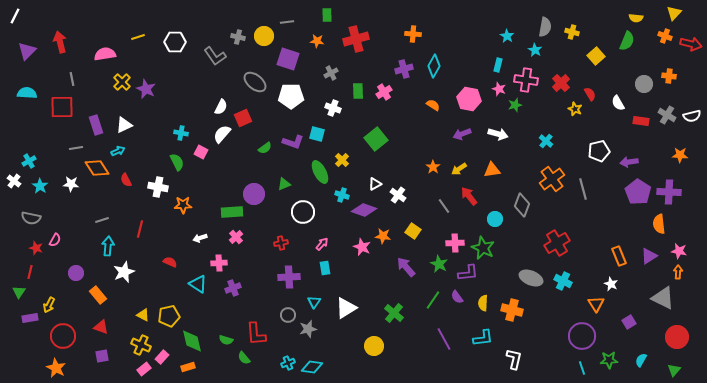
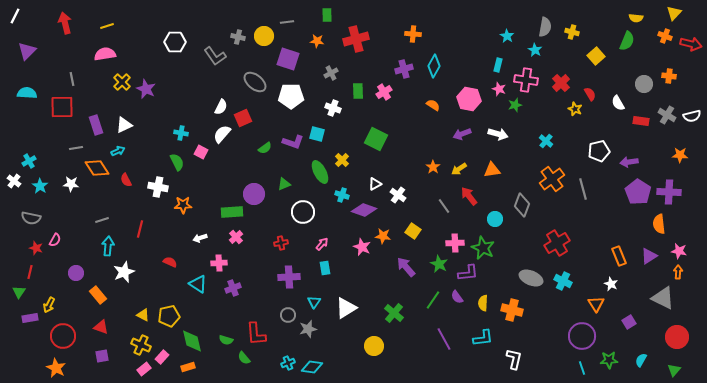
yellow line at (138, 37): moved 31 px left, 11 px up
red arrow at (60, 42): moved 5 px right, 19 px up
green square at (376, 139): rotated 25 degrees counterclockwise
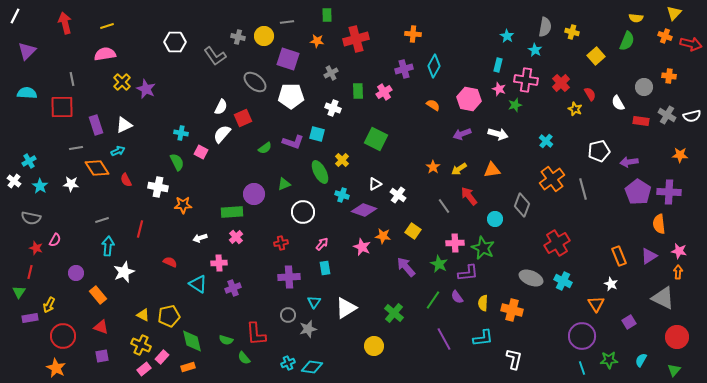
gray circle at (644, 84): moved 3 px down
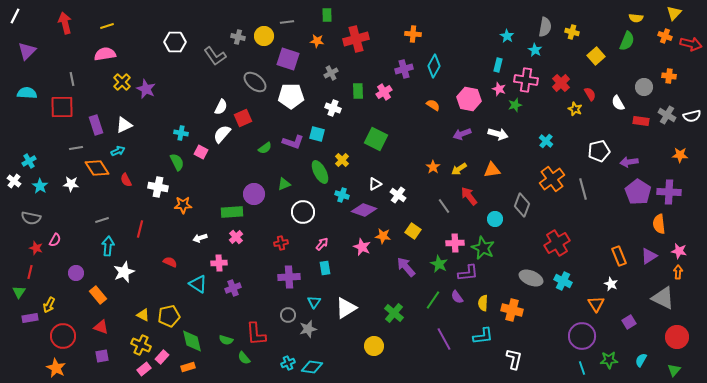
cyan L-shape at (483, 338): moved 2 px up
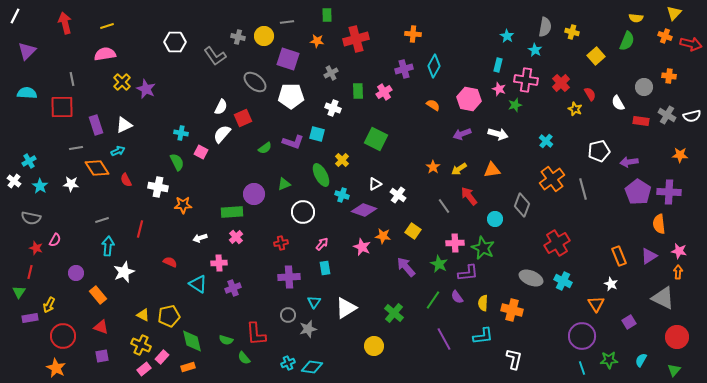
green ellipse at (320, 172): moved 1 px right, 3 px down
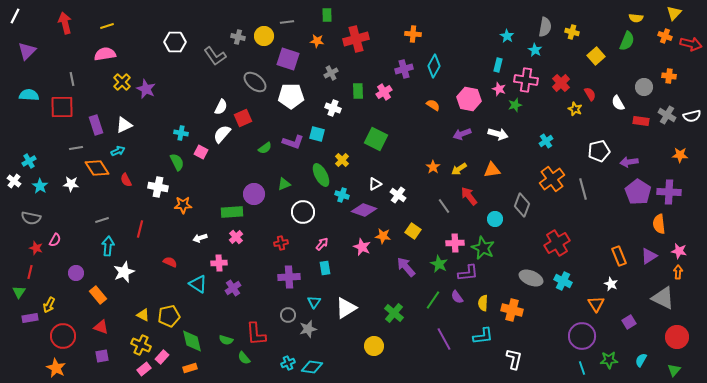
cyan semicircle at (27, 93): moved 2 px right, 2 px down
cyan cross at (546, 141): rotated 16 degrees clockwise
purple cross at (233, 288): rotated 14 degrees counterclockwise
orange rectangle at (188, 367): moved 2 px right, 1 px down
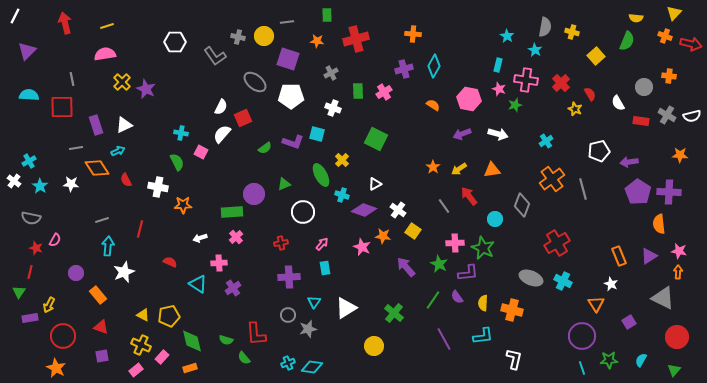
white cross at (398, 195): moved 15 px down
pink rectangle at (144, 369): moved 8 px left, 1 px down
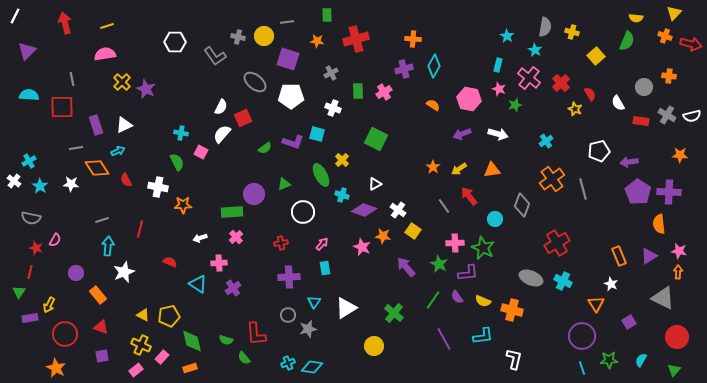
orange cross at (413, 34): moved 5 px down
pink cross at (526, 80): moved 3 px right, 2 px up; rotated 30 degrees clockwise
yellow semicircle at (483, 303): moved 2 px up; rotated 70 degrees counterclockwise
red circle at (63, 336): moved 2 px right, 2 px up
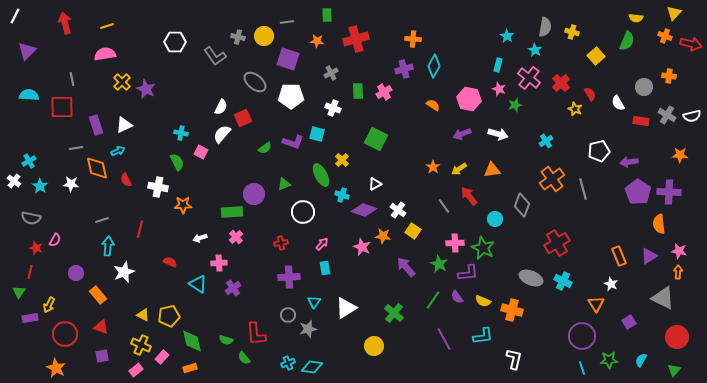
orange diamond at (97, 168): rotated 20 degrees clockwise
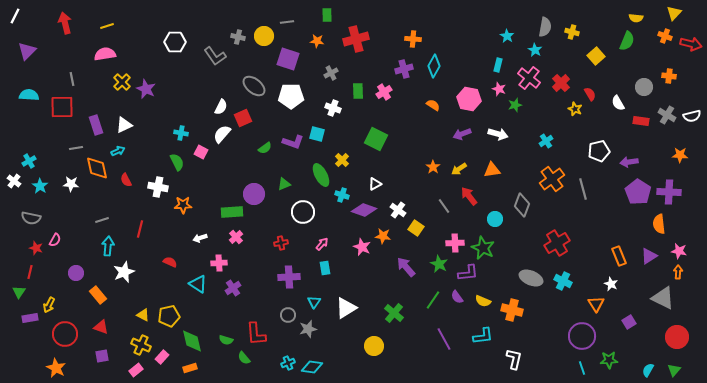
gray ellipse at (255, 82): moved 1 px left, 4 px down
yellow square at (413, 231): moved 3 px right, 3 px up
cyan semicircle at (641, 360): moved 7 px right, 10 px down
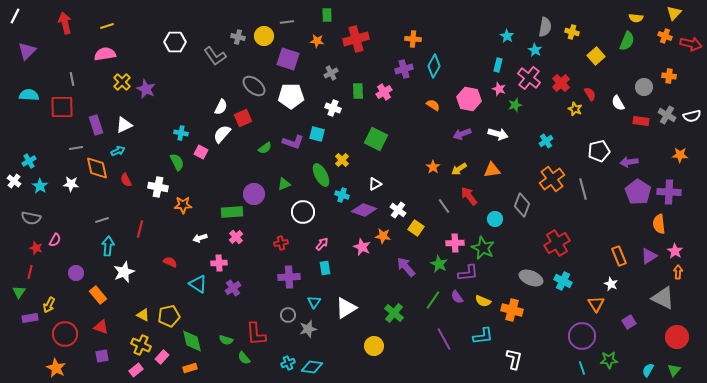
pink star at (679, 251): moved 4 px left; rotated 21 degrees clockwise
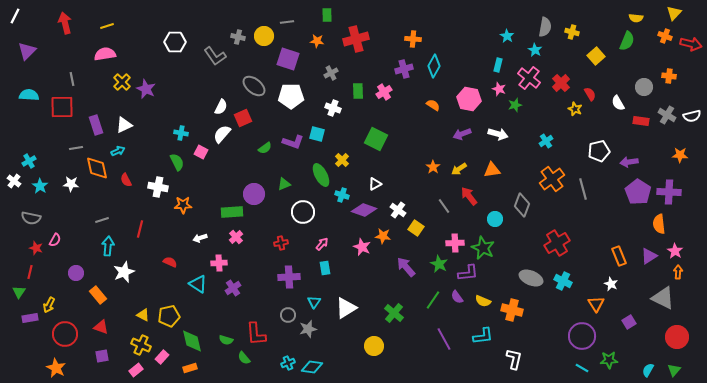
cyan line at (582, 368): rotated 40 degrees counterclockwise
